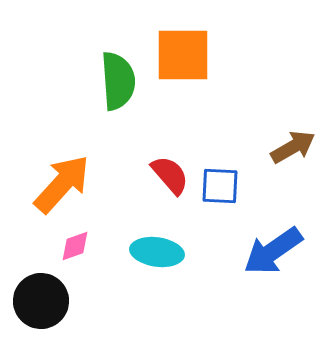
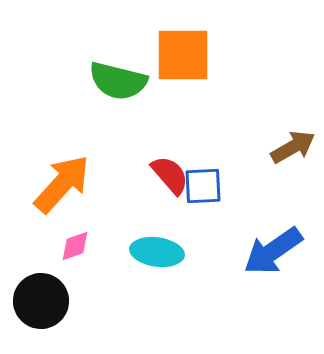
green semicircle: rotated 108 degrees clockwise
blue square: moved 17 px left; rotated 6 degrees counterclockwise
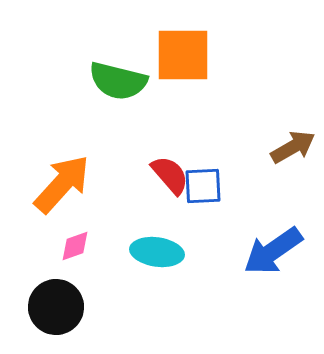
black circle: moved 15 px right, 6 px down
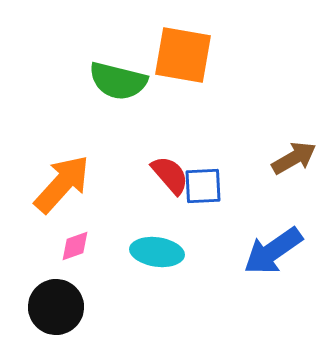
orange square: rotated 10 degrees clockwise
brown arrow: moved 1 px right, 11 px down
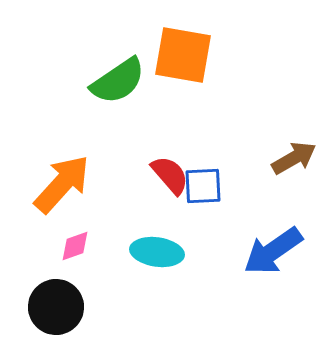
green semicircle: rotated 48 degrees counterclockwise
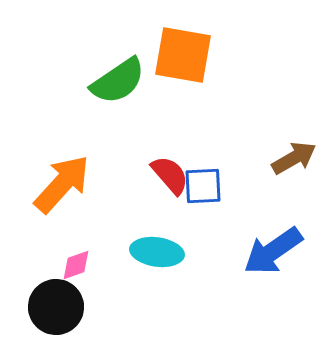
pink diamond: moved 1 px right, 19 px down
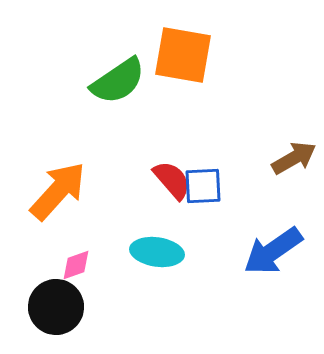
red semicircle: moved 2 px right, 5 px down
orange arrow: moved 4 px left, 7 px down
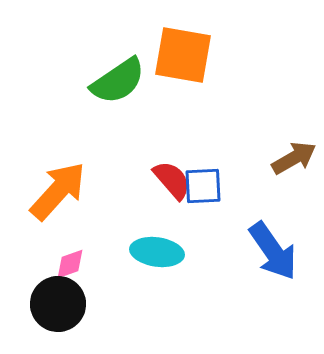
blue arrow: rotated 90 degrees counterclockwise
pink diamond: moved 6 px left, 1 px up
black circle: moved 2 px right, 3 px up
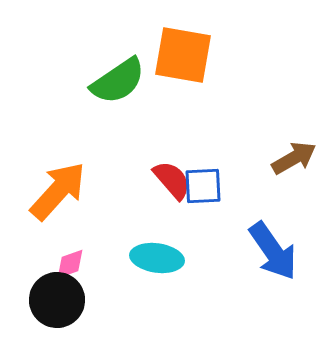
cyan ellipse: moved 6 px down
black circle: moved 1 px left, 4 px up
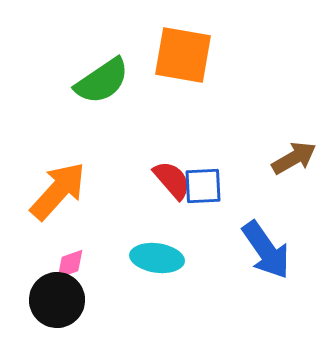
green semicircle: moved 16 px left
blue arrow: moved 7 px left, 1 px up
